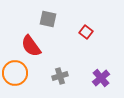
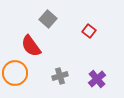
gray square: rotated 30 degrees clockwise
red square: moved 3 px right, 1 px up
purple cross: moved 4 px left, 1 px down
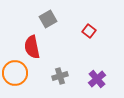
gray square: rotated 18 degrees clockwise
red semicircle: moved 1 px right, 1 px down; rotated 25 degrees clockwise
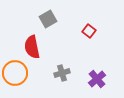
gray cross: moved 2 px right, 3 px up
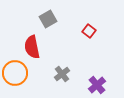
gray cross: moved 1 px down; rotated 21 degrees counterclockwise
purple cross: moved 6 px down
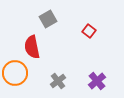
gray cross: moved 4 px left, 7 px down
purple cross: moved 4 px up
